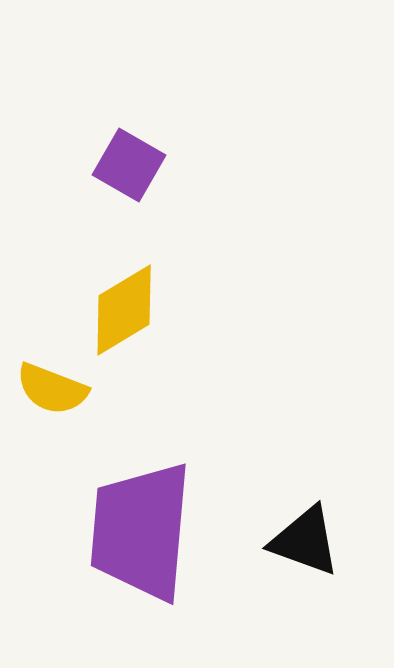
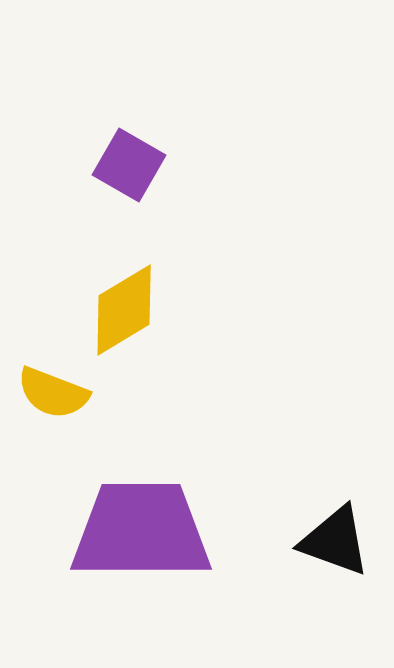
yellow semicircle: moved 1 px right, 4 px down
purple trapezoid: rotated 85 degrees clockwise
black triangle: moved 30 px right
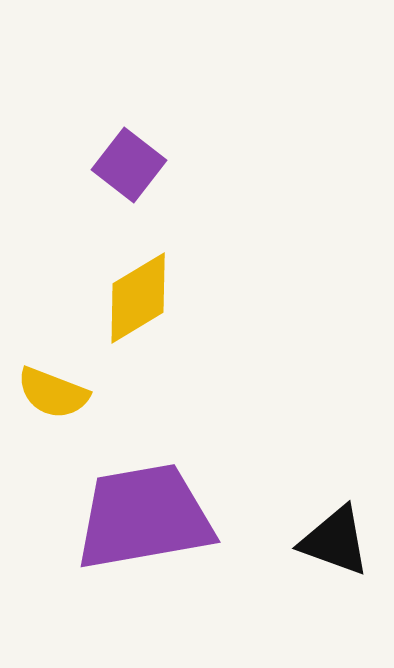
purple square: rotated 8 degrees clockwise
yellow diamond: moved 14 px right, 12 px up
purple trapezoid: moved 3 px right, 14 px up; rotated 10 degrees counterclockwise
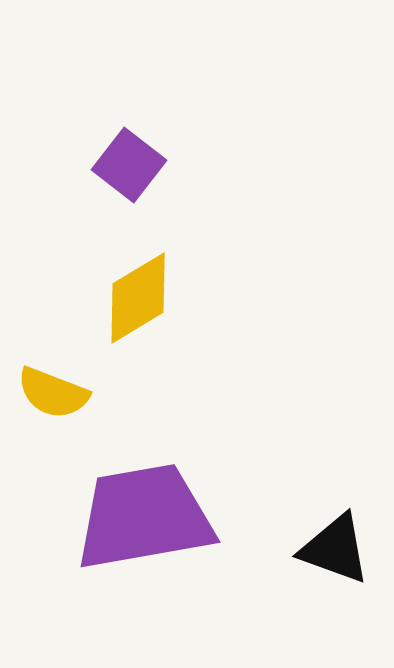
black triangle: moved 8 px down
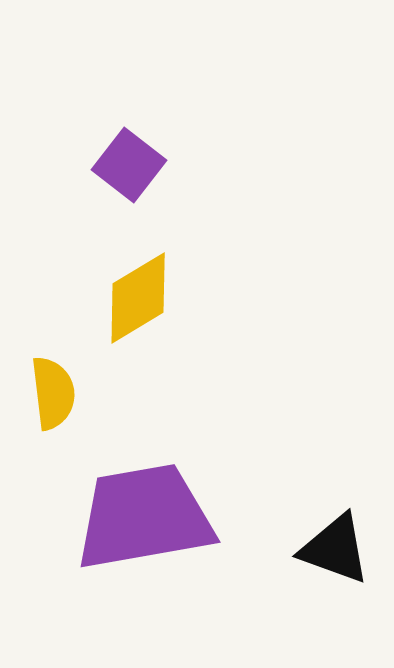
yellow semicircle: rotated 118 degrees counterclockwise
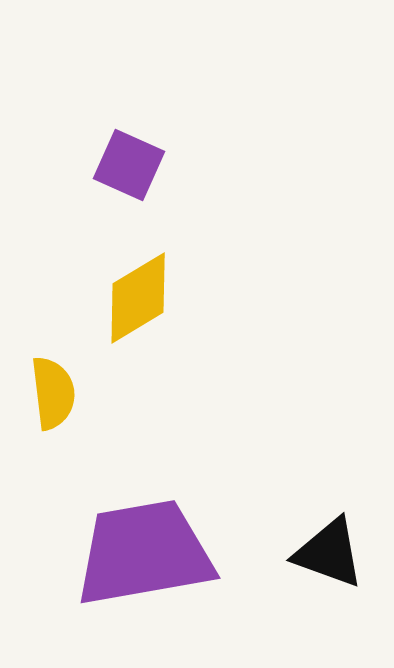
purple square: rotated 14 degrees counterclockwise
purple trapezoid: moved 36 px down
black triangle: moved 6 px left, 4 px down
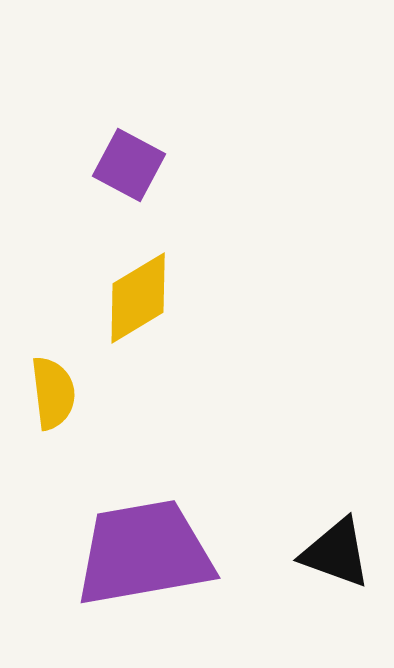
purple square: rotated 4 degrees clockwise
black triangle: moved 7 px right
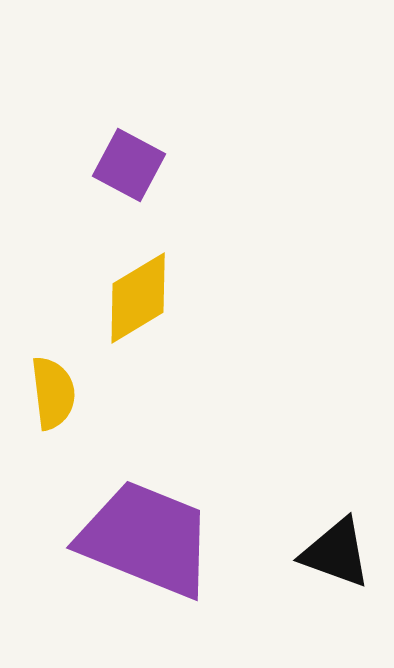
purple trapezoid: moved 2 px right, 14 px up; rotated 32 degrees clockwise
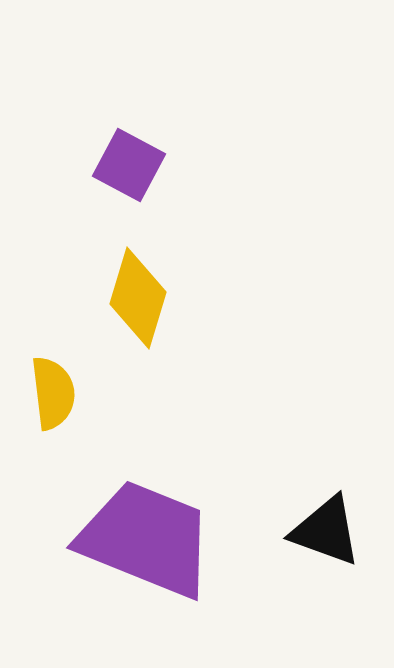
yellow diamond: rotated 42 degrees counterclockwise
black triangle: moved 10 px left, 22 px up
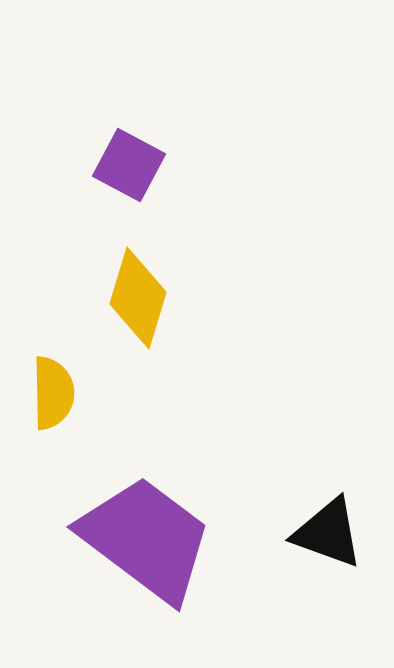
yellow semicircle: rotated 6 degrees clockwise
black triangle: moved 2 px right, 2 px down
purple trapezoid: rotated 15 degrees clockwise
